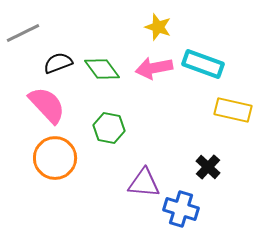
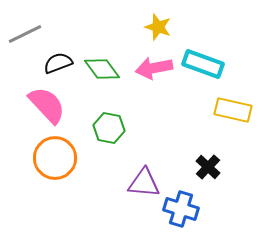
gray line: moved 2 px right, 1 px down
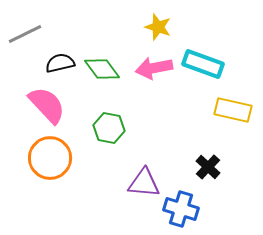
black semicircle: moved 2 px right; rotated 8 degrees clockwise
orange circle: moved 5 px left
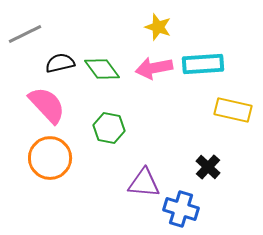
cyan rectangle: rotated 24 degrees counterclockwise
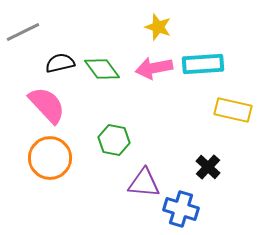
gray line: moved 2 px left, 2 px up
green hexagon: moved 5 px right, 12 px down
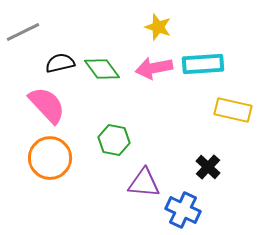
blue cross: moved 2 px right, 1 px down; rotated 8 degrees clockwise
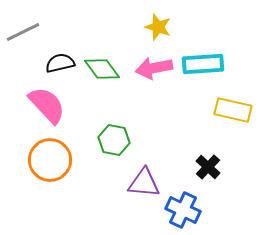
orange circle: moved 2 px down
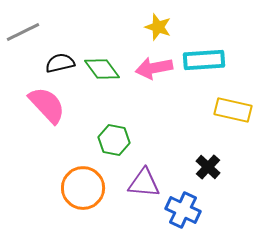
cyan rectangle: moved 1 px right, 4 px up
orange circle: moved 33 px right, 28 px down
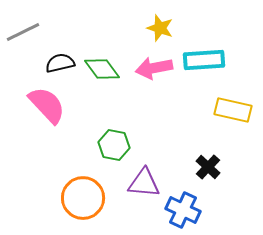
yellow star: moved 2 px right, 1 px down
green hexagon: moved 5 px down
orange circle: moved 10 px down
